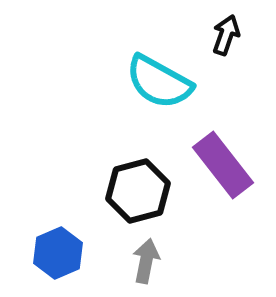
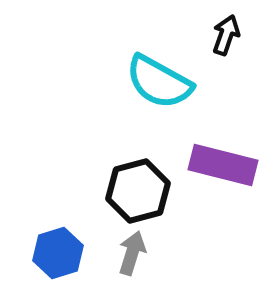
purple rectangle: rotated 38 degrees counterclockwise
blue hexagon: rotated 6 degrees clockwise
gray arrow: moved 14 px left, 8 px up; rotated 6 degrees clockwise
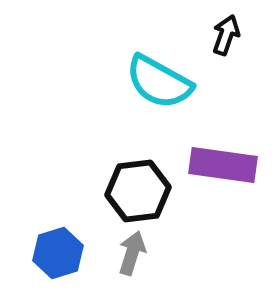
purple rectangle: rotated 6 degrees counterclockwise
black hexagon: rotated 8 degrees clockwise
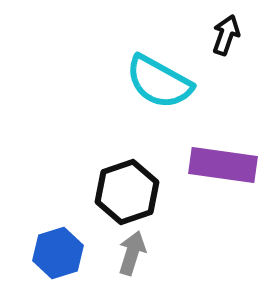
black hexagon: moved 11 px left, 1 px down; rotated 12 degrees counterclockwise
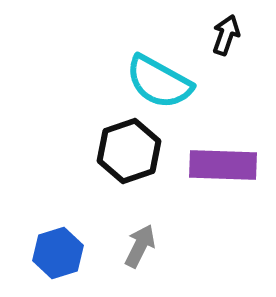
purple rectangle: rotated 6 degrees counterclockwise
black hexagon: moved 2 px right, 41 px up
gray arrow: moved 8 px right, 7 px up; rotated 9 degrees clockwise
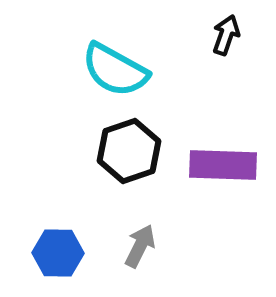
cyan semicircle: moved 44 px left, 12 px up
blue hexagon: rotated 18 degrees clockwise
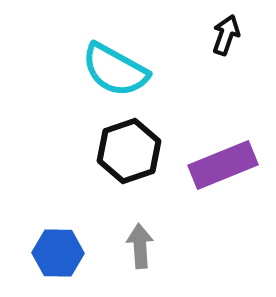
purple rectangle: rotated 24 degrees counterclockwise
gray arrow: rotated 30 degrees counterclockwise
